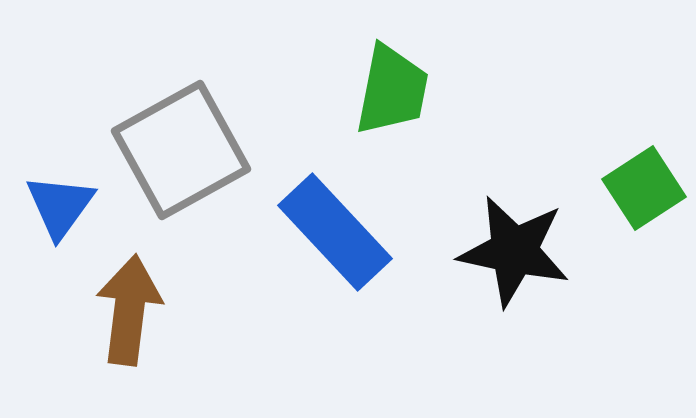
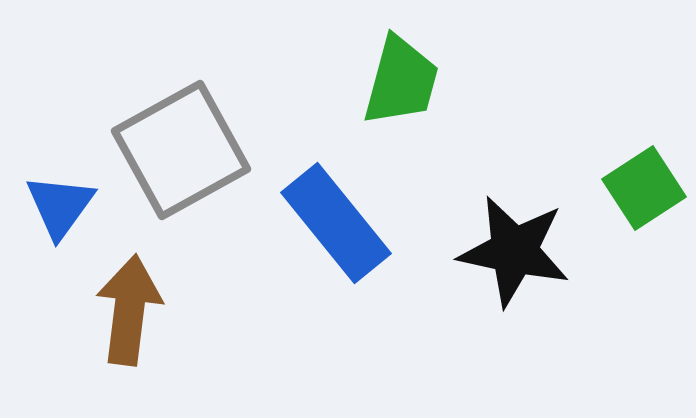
green trapezoid: moved 9 px right, 9 px up; rotated 4 degrees clockwise
blue rectangle: moved 1 px right, 9 px up; rotated 4 degrees clockwise
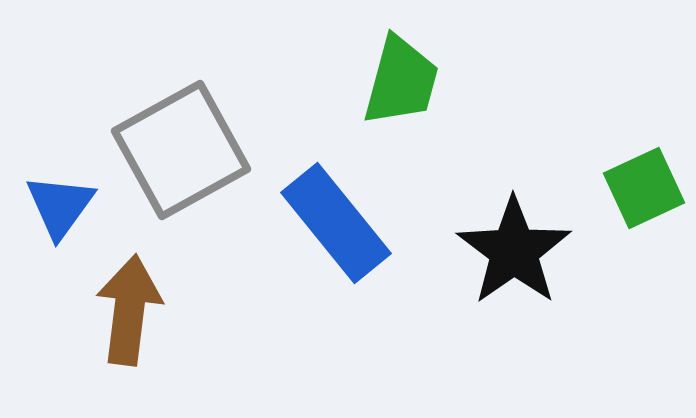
green square: rotated 8 degrees clockwise
black star: rotated 25 degrees clockwise
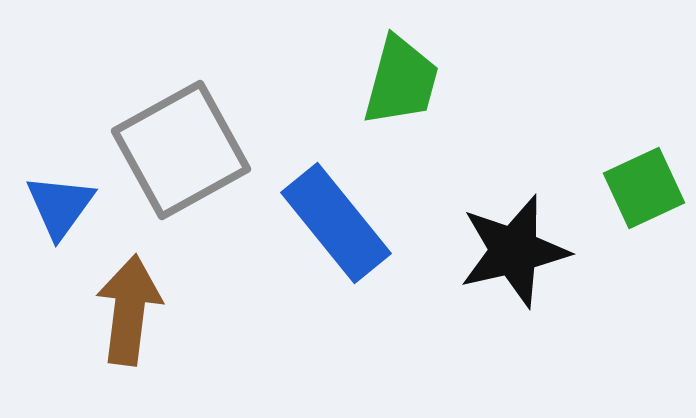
black star: rotated 22 degrees clockwise
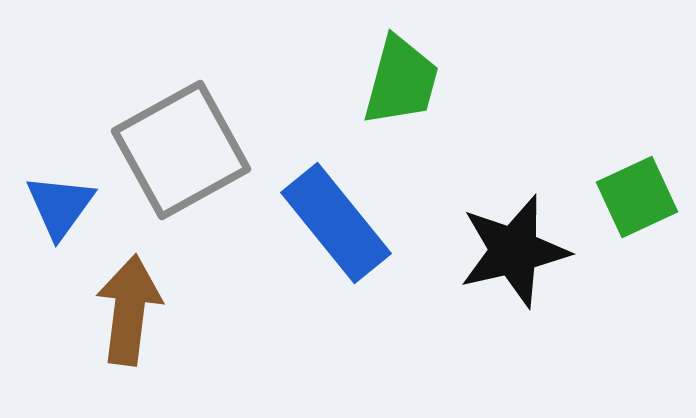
green square: moved 7 px left, 9 px down
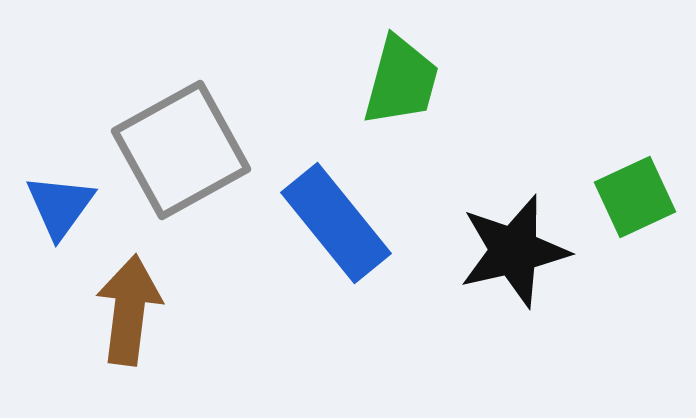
green square: moved 2 px left
